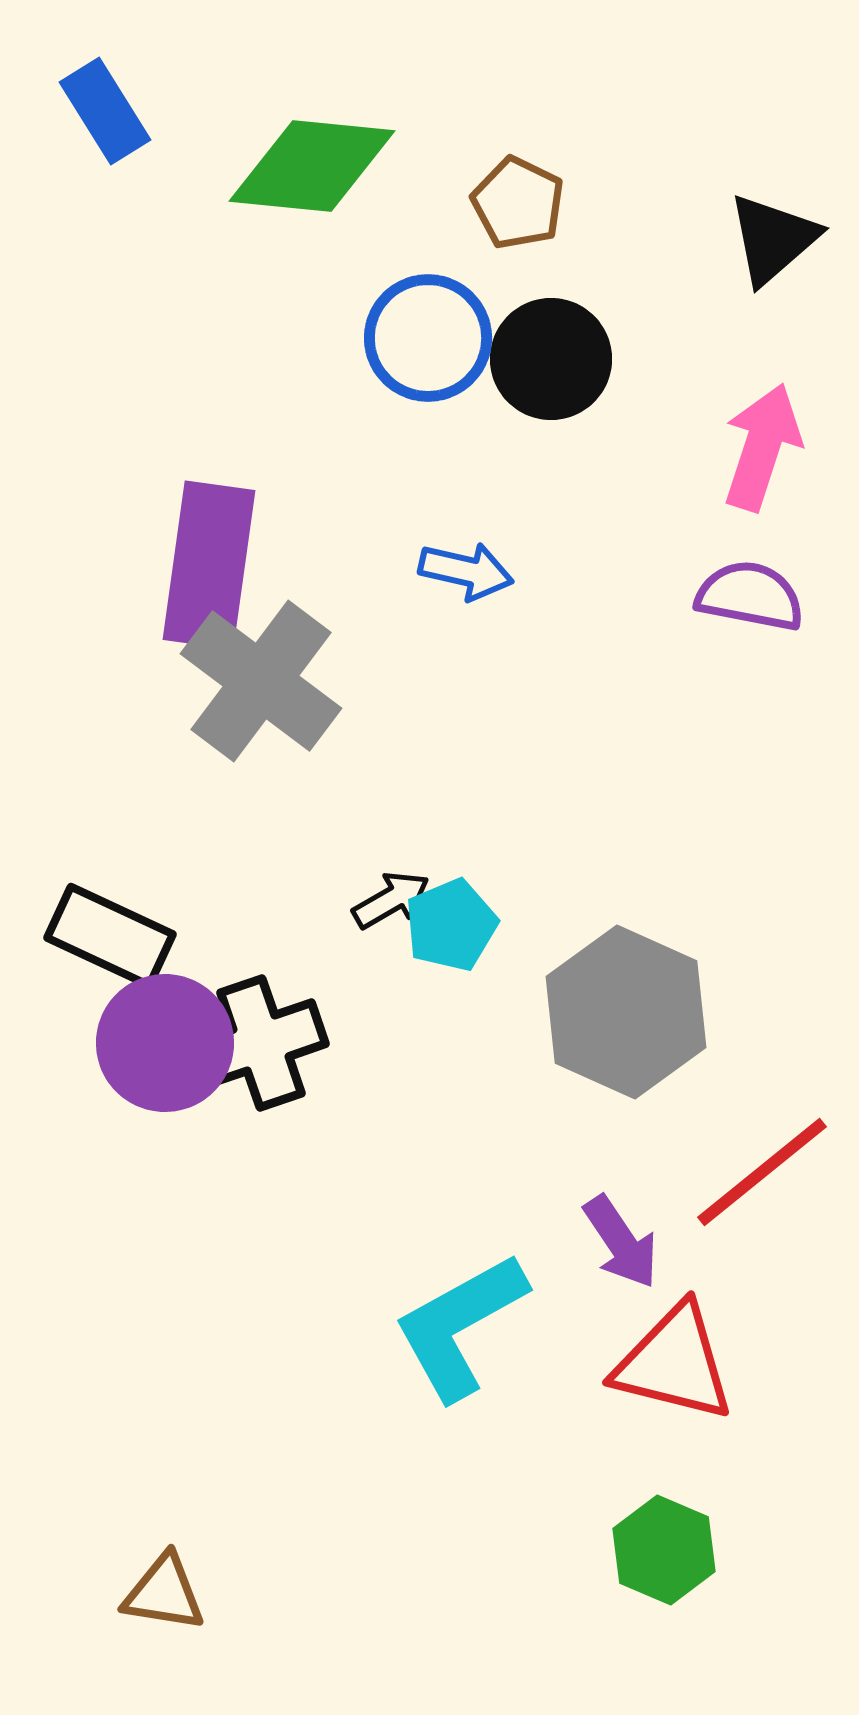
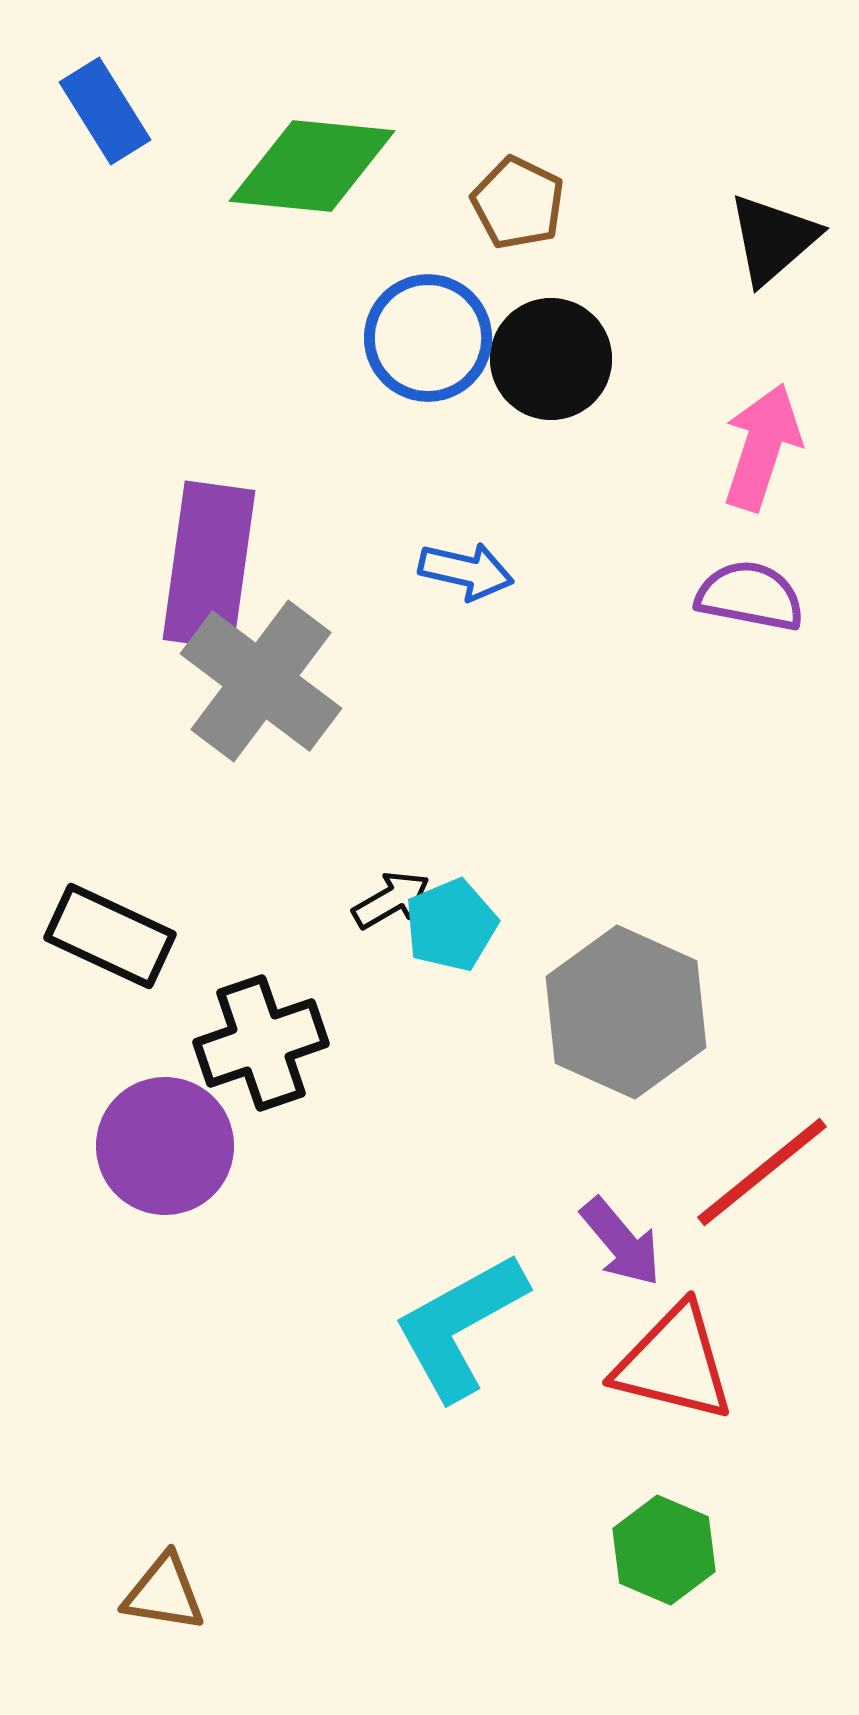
purple circle: moved 103 px down
purple arrow: rotated 6 degrees counterclockwise
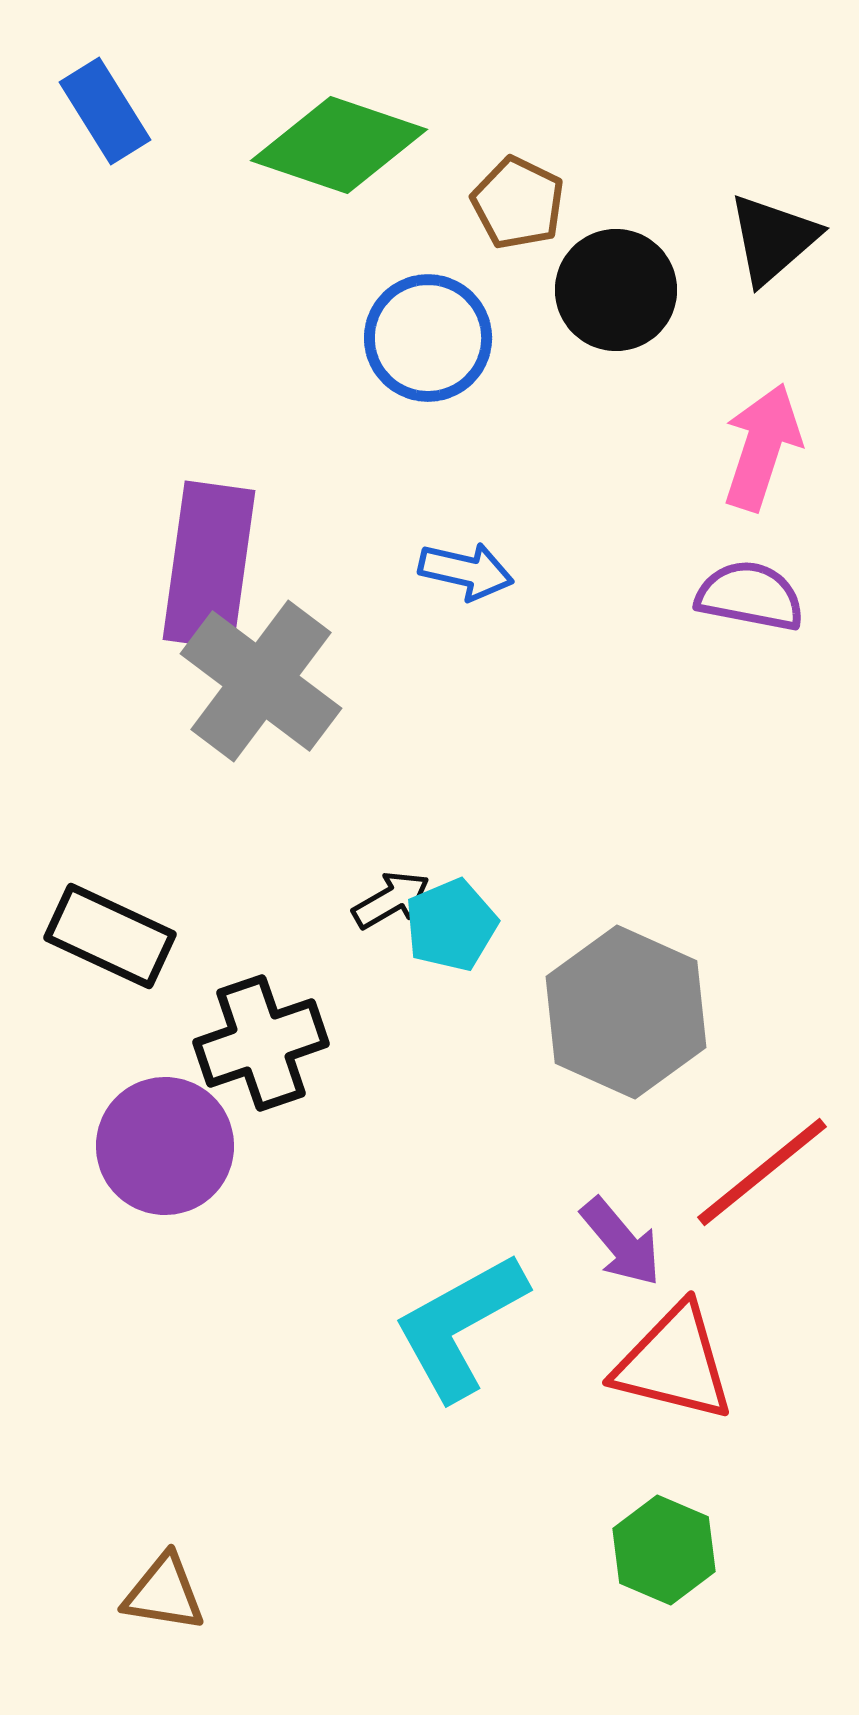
green diamond: moved 27 px right, 21 px up; rotated 13 degrees clockwise
black circle: moved 65 px right, 69 px up
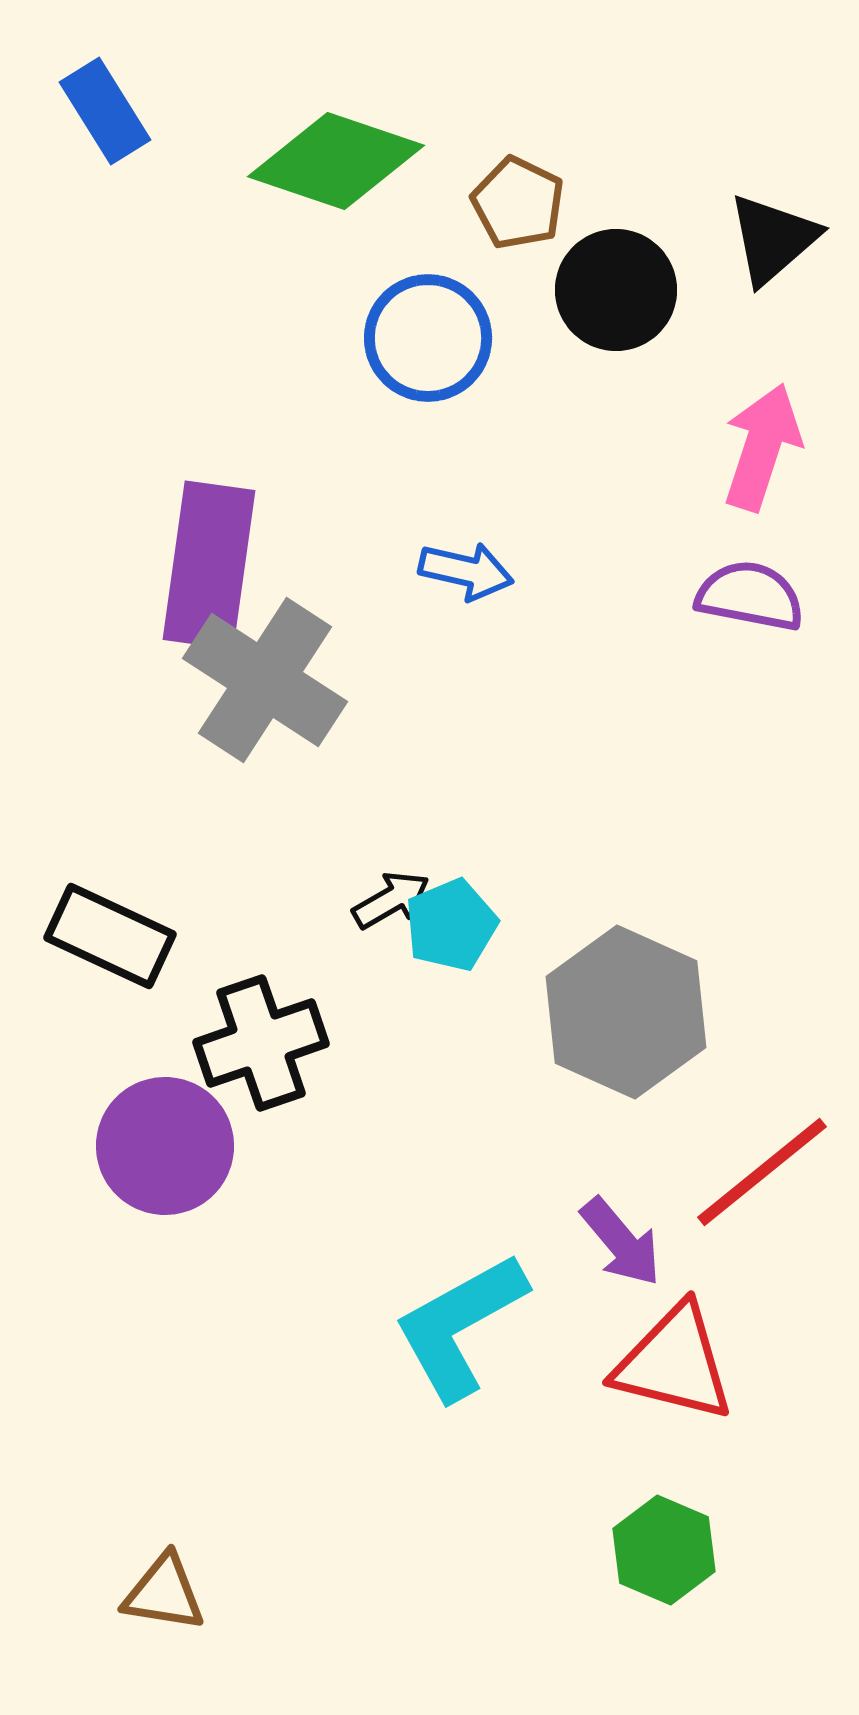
green diamond: moved 3 px left, 16 px down
gray cross: moved 4 px right, 1 px up; rotated 4 degrees counterclockwise
